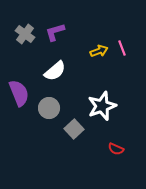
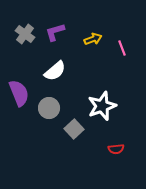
yellow arrow: moved 6 px left, 12 px up
red semicircle: rotated 28 degrees counterclockwise
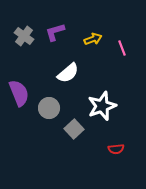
gray cross: moved 1 px left, 2 px down
white semicircle: moved 13 px right, 2 px down
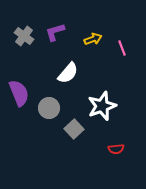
white semicircle: rotated 10 degrees counterclockwise
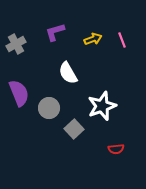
gray cross: moved 8 px left, 8 px down; rotated 24 degrees clockwise
pink line: moved 8 px up
white semicircle: rotated 110 degrees clockwise
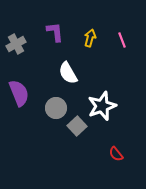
purple L-shape: rotated 100 degrees clockwise
yellow arrow: moved 3 px left, 1 px up; rotated 54 degrees counterclockwise
gray circle: moved 7 px right
gray square: moved 3 px right, 3 px up
red semicircle: moved 5 px down; rotated 56 degrees clockwise
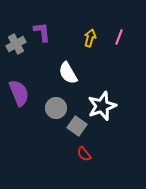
purple L-shape: moved 13 px left
pink line: moved 3 px left, 3 px up; rotated 42 degrees clockwise
gray square: rotated 12 degrees counterclockwise
red semicircle: moved 32 px left
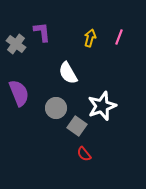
gray cross: rotated 24 degrees counterclockwise
